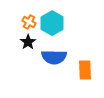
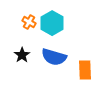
black star: moved 6 px left, 13 px down
blue semicircle: rotated 15 degrees clockwise
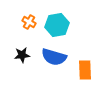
cyan hexagon: moved 5 px right, 2 px down; rotated 20 degrees clockwise
black star: rotated 28 degrees clockwise
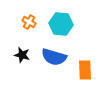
cyan hexagon: moved 4 px right, 1 px up; rotated 15 degrees clockwise
black star: rotated 21 degrees clockwise
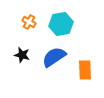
cyan hexagon: rotated 15 degrees counterclockwise
blue semicircle: rotated 130 degrees clockwise
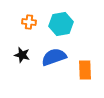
orange cross: rotated 24 degrees counterclockwise
blue semicircle: rotated 15 degrees clockwise
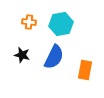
blue semicircle: rotated 135 degrees clockwise
orange rectangle: rotated 12 degrees clockwise
